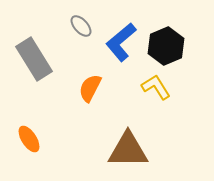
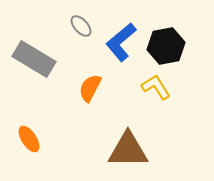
black hexagon: rotated 12 degrees clockwise
gray rectangle: rotated 27 degrees counterclockwise
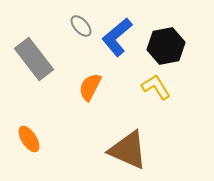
blue L-shape: moved 4 px left, 5 px up
gray rectangle: rotated 21 degrees clockwise
orange semicircle: moved 1 px up
brown triangle: rotated 24 degrees clockwise
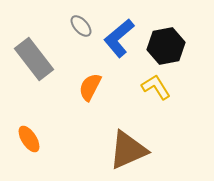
blue L-shape: moved 2 px right, 1 px down
brown triangle: rotated 48 degrees counterclockwise
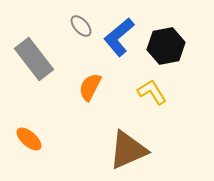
blue L-shape: moved 1 px up
yellow L-shape: moved 4 px left, 5 px down
orange ellipse: rotated 16 degrees counterclockwise
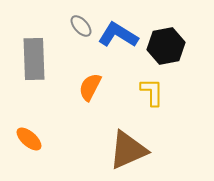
blue L-shape: moved 1 px left, 2 px up; rotated 72 degrees clockwise
gray rectangle: rotated 36 degrees clockwise
yellow L-shape: rotated 32 degrees clockwise
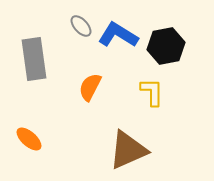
gray rectangle: rotated 6 degrees counterclockwise
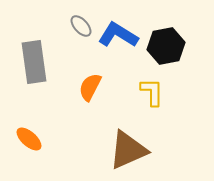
gray rectangle: moved 3 px down
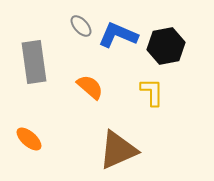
blue L-shape: rotated 9 degrees counterclockwise
orange semicircle: rotated 104 degrees clockwise
brown triangle: moved 10 px left
